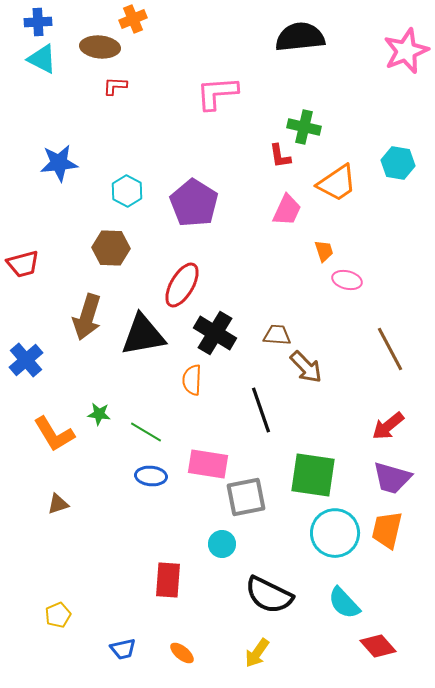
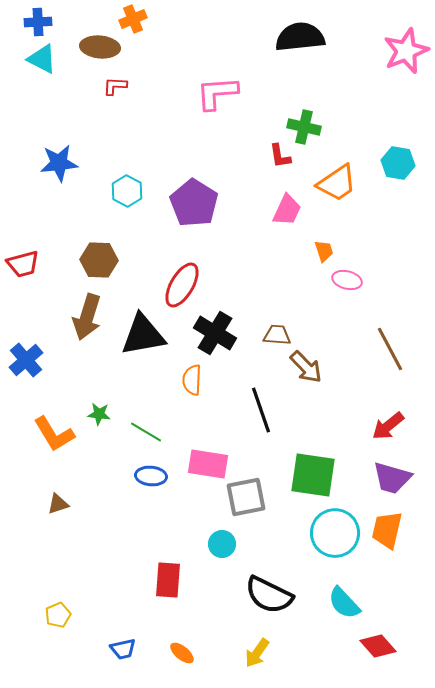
brown hexagon at (111, 248): moved 12 px left, 12 px down
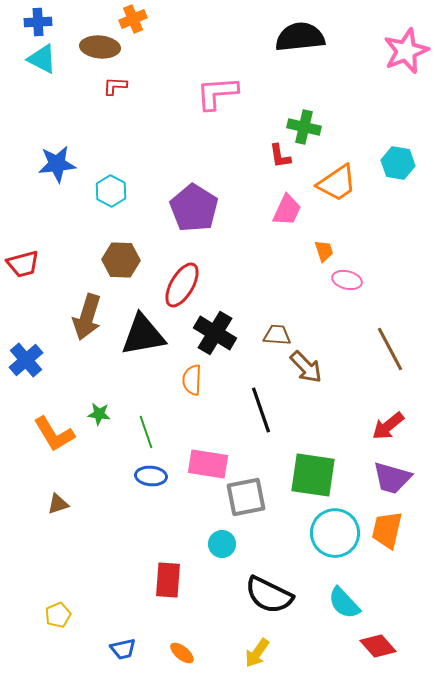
blue star at (59, 163): moved 2 px left, 1 px down
cyan hexagon at (127, 191): moved 16 px left
purple pentagon at (194, 203): moved 5 px down
brown hexagon at (99, 260): moved 22 px right
green line at (146, 432): rotated 40 degrees clockwise
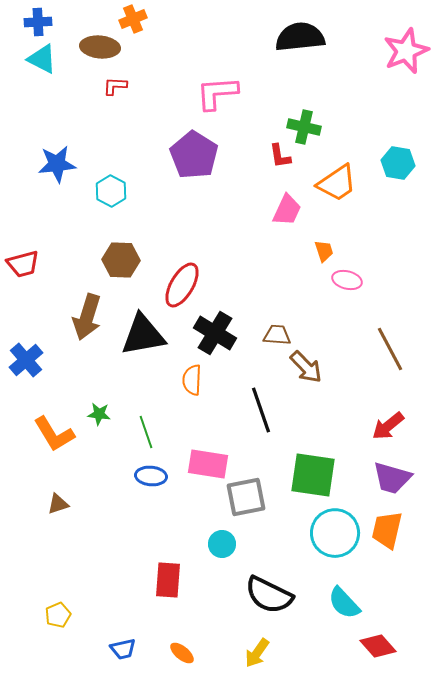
purple pentagon at (194, 208): moved 53 px up
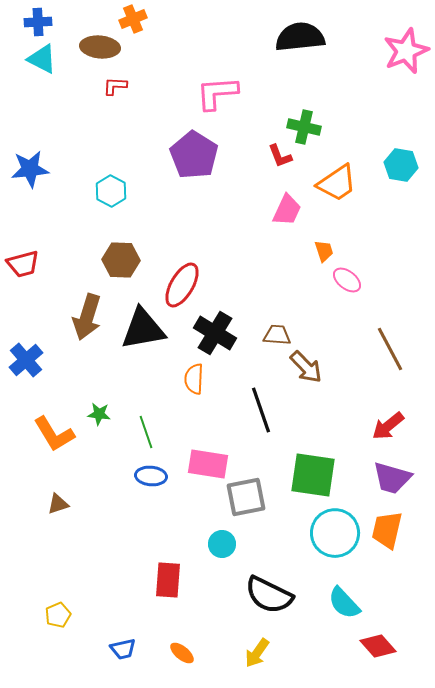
red L-shape at (280, 156): rotated 12 degrees counterclockwise
cyan hexagon at (398, 163): moved 3 px right, 2 px down
blue star at (57, 164): moved 27 px left, 5 px down
pink ellipse at (347, 280): rotated 24 degrees clockwise
black triangle at (143, 335): moved 6 px up
orange semicircle at (192, 380): moved 2 px right, 1 px up
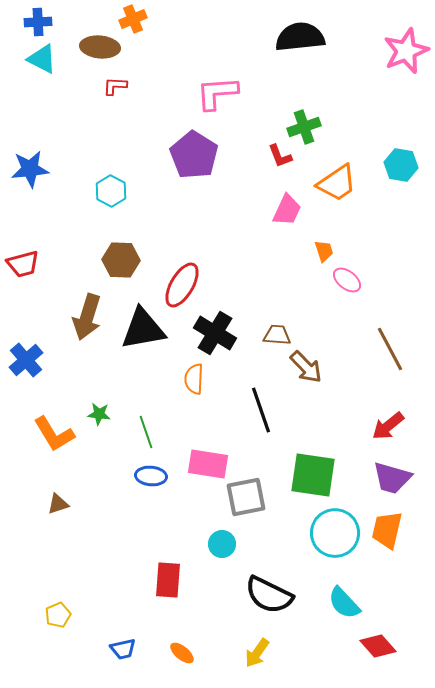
green cross at (304, 127): rotated 32 degrees counterclockwise
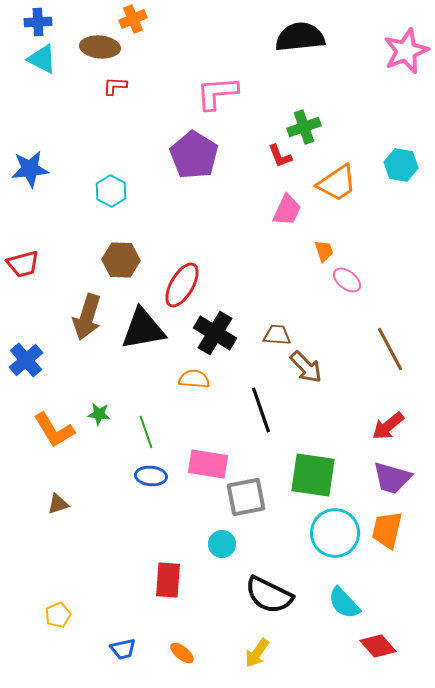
orange semicircle at (194, 379): rotated 92 degrees clockwise
orange L-shape at (54, 434): moved 4 px up
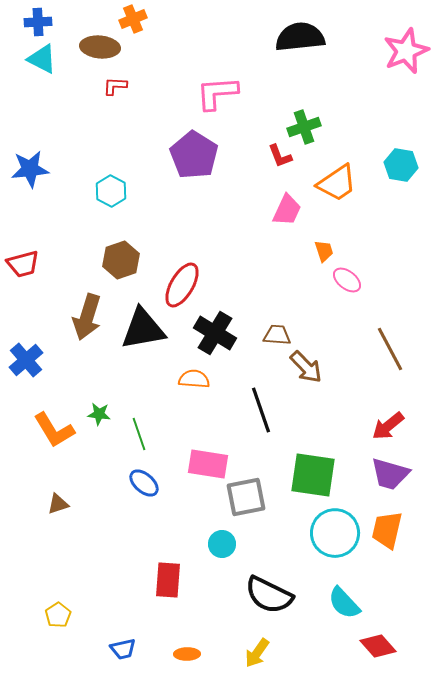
brown hexagon at (121, 260): rotated 21 degrees counterclockwise
green line at (146, 432): moved 7 px left, 2 px down
blue ellipse at (151, 476): moved 7 px left, 7 px down; rotated 36 degrees clockwise
purple trapezoid at (392, 478): moved 2 px left, 4 px up
yellow pentagon at (58, 615): rotated 10 degrees counterclockwise
orange ellipse at (182, 653): moved 5 px right, 1 px down; rotated 40 degrees counterclockwise
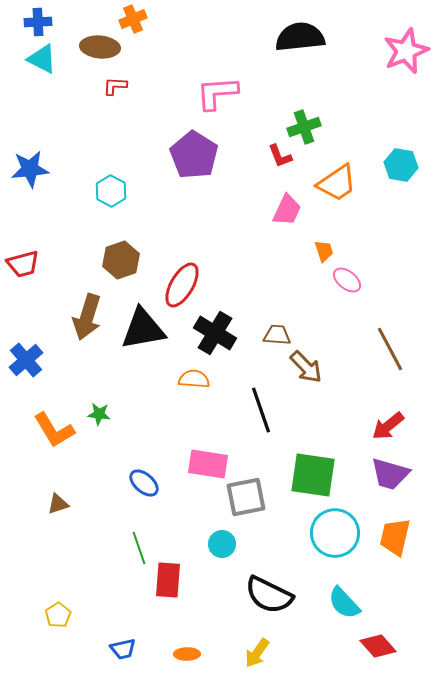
green line at (139, 434): moved 114 px down
orange trapezoid at (387, 530): moved 8 px right, 7 px down
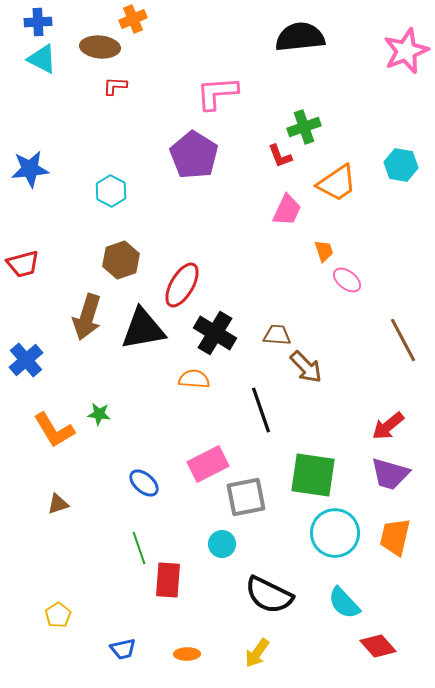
brown line at (390, 349): moved 13 px right, 9 px up
pink rectangle at (208, 464): rotated 36 degrees counterclockwise
